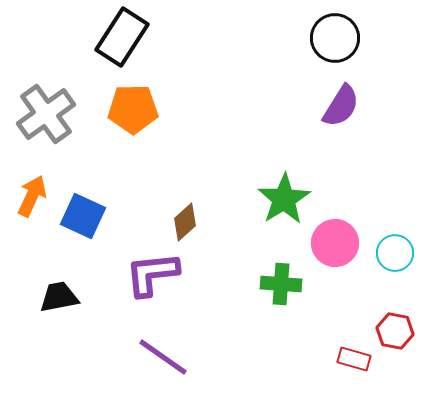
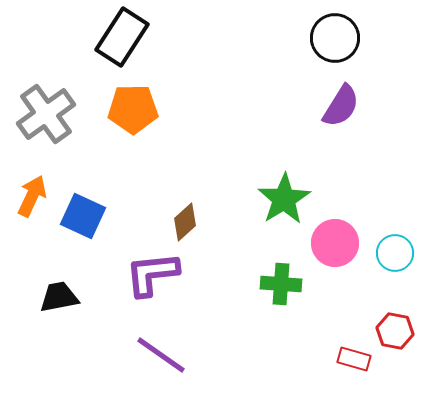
purple line: moved 2 px left, 2 px up
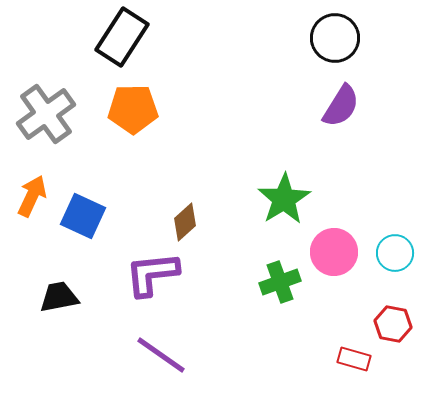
pink circle: moved 1 px left, 9 px down
green cross: moved 1 px left, 2 px up; rotated 24 degrees counterclockwise
red hexagon: moved 2 px left, 7 px up
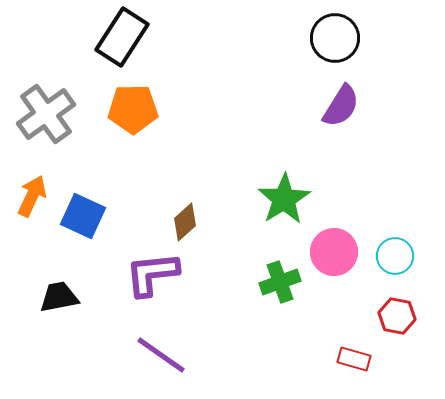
cyan circle: moved 3 px down
red hexagon: moved 4 px right, 8 px up
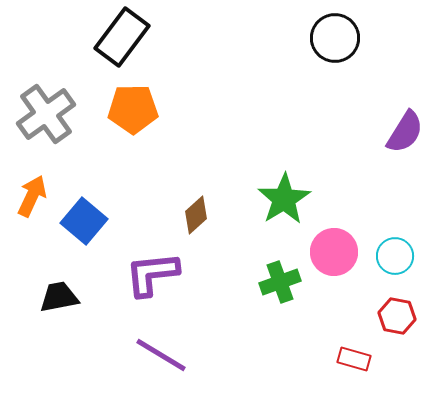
black rectangle: rotated 4 degrees clockwise
purple semicircle: moved 64 px right, 26 px down
blue square: moved 1 px right, 5 px down; rotated 15 degrees clockwise
brown diamond: moved 11 px right, 7 px up
purple line: rotated 4 degrees counterclockwise
